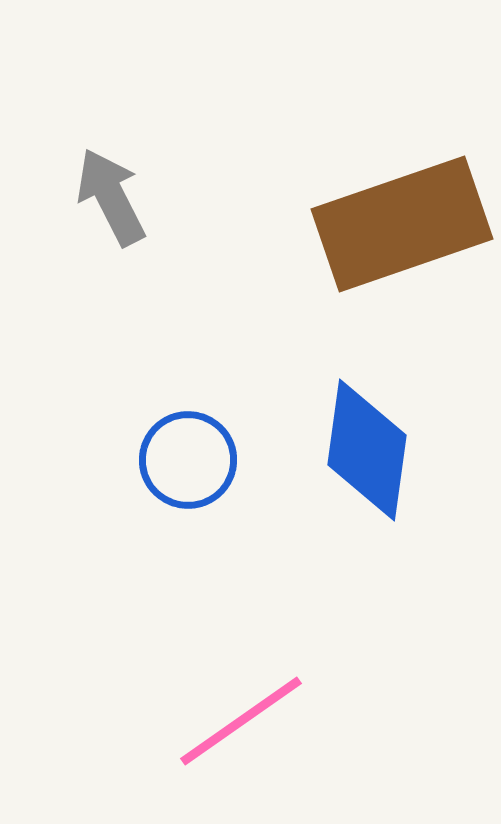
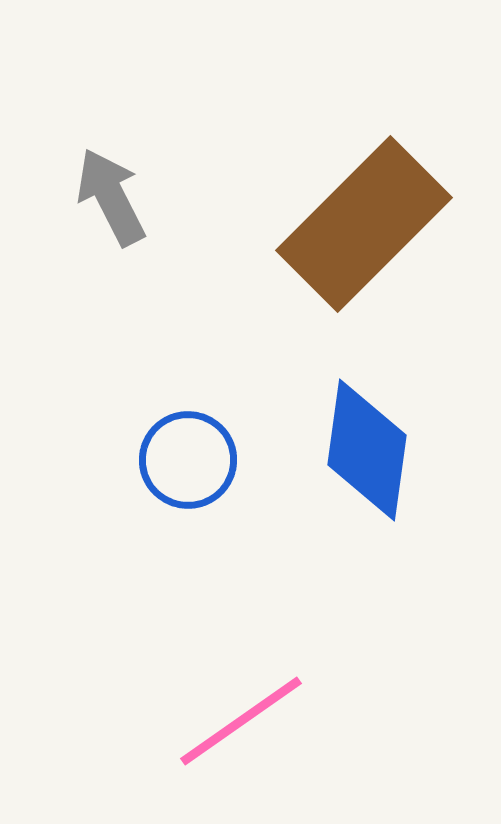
brown rectangle: moved 38 px left; rotated 26 degrees counterclockwise
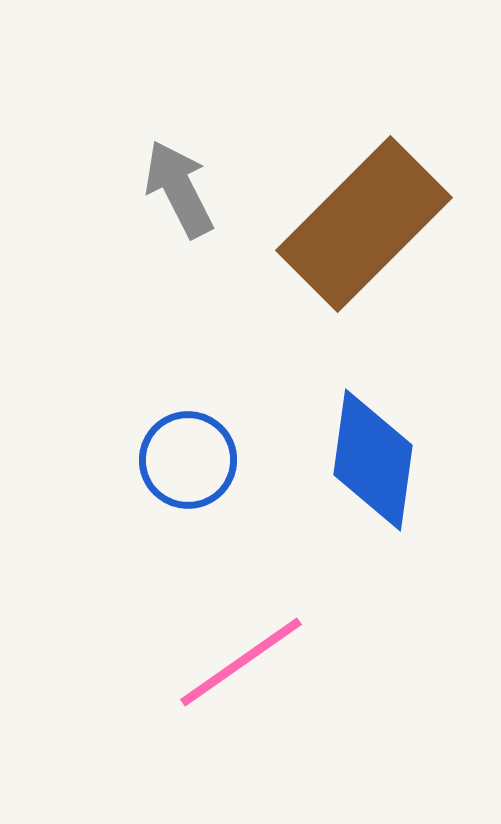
gray arrow: moved 68 px right, 8 px up
blue diamond: moved 6 px right, 10 px down
pink line: moved 59 px up
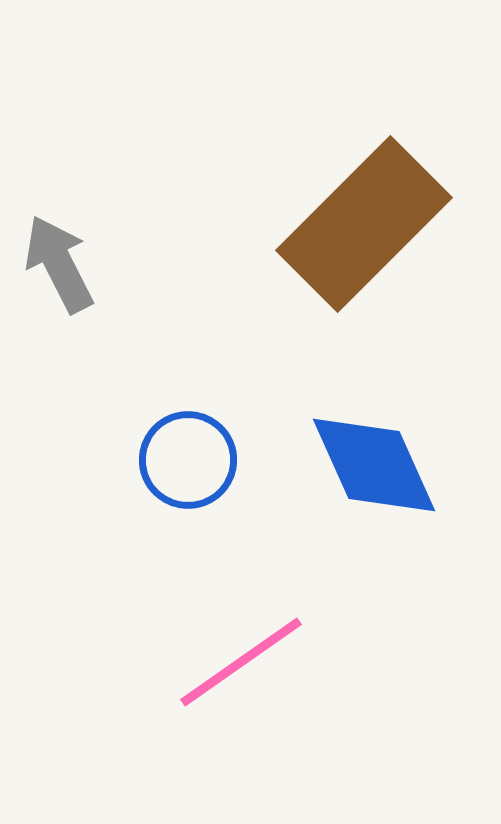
gray arrow: moved 120 px left, 75 px down
blue diamond: moved 1 px right, 5 px down; rotated 32 degrees counterclockwise
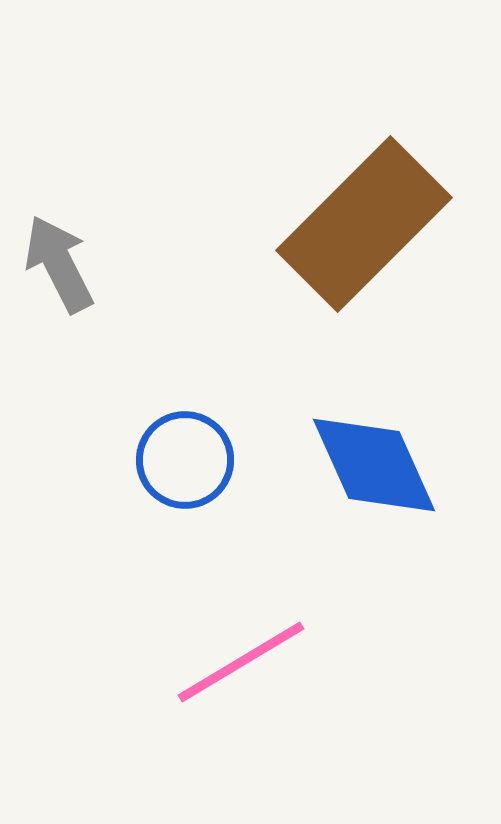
blue circle: moved 3 px left
pink line: rotated 4 degrees clockwise
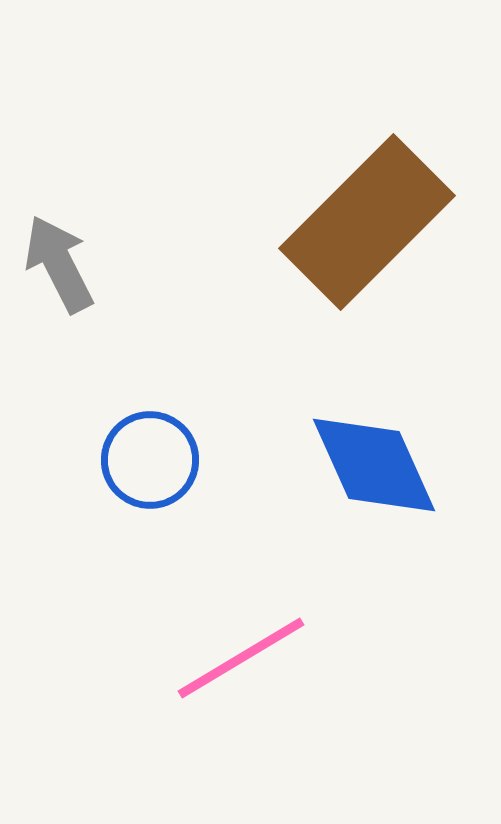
brown rectangle: moved 3 px right, 2 px up
blue circle: moved 35 px left
pink line: moved 4 px up
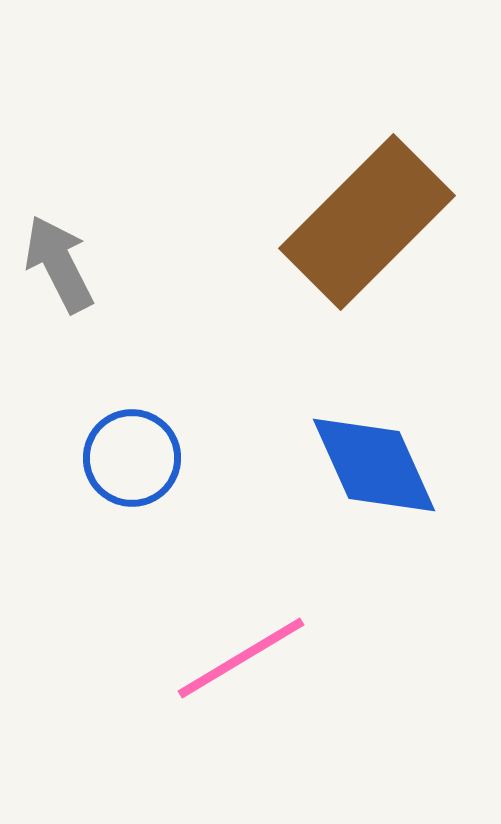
blue circle: moved 18 px left, 2 px up
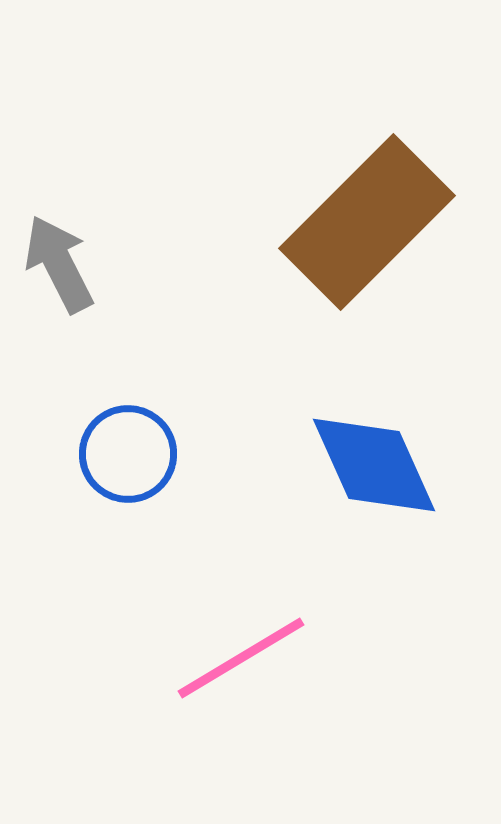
blue circle: moved 4 px left, 4 px up
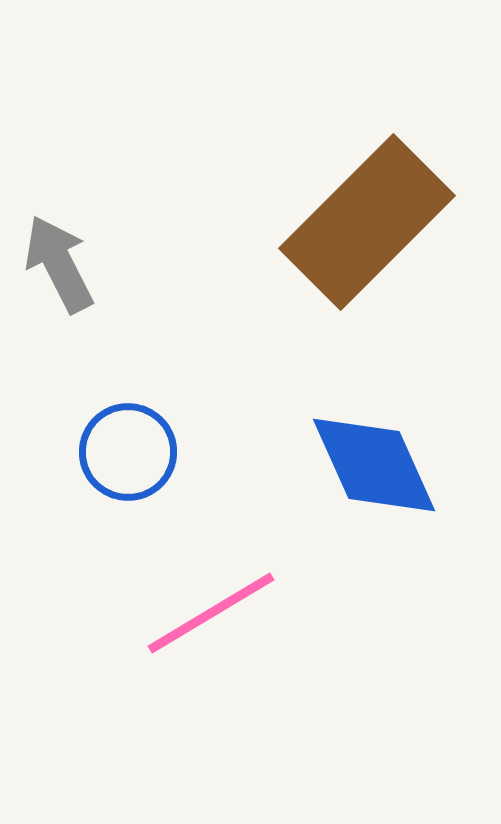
blue circle: moved 2 px up
pink line: moved 30 px left, 45 px up
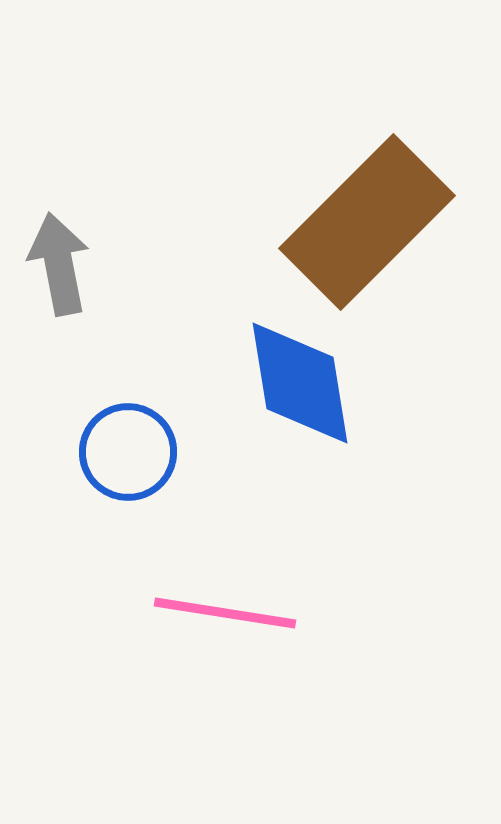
gray arrow: rotated 16 degrees clockwise
blue diamond: moved 74 px left, 82 px up; rotated 15 degrees clockwise
pink line: moved 14 px right; rotated 40 degrees clockwise
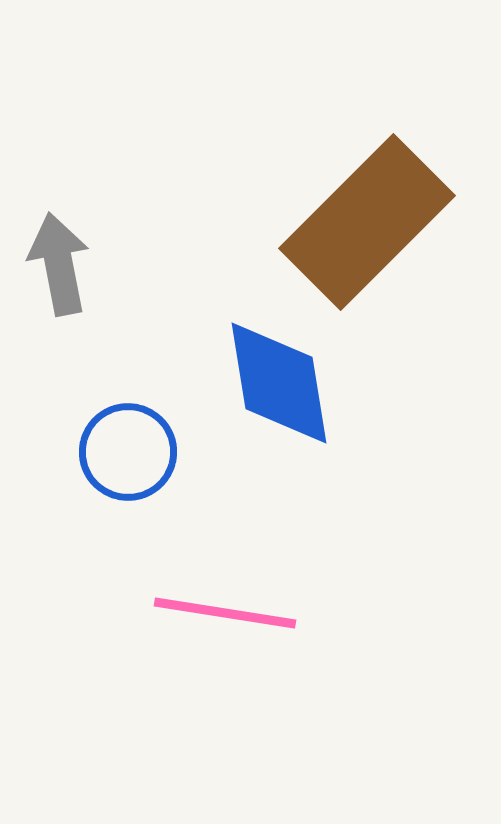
blue diamond: moved 21 px left
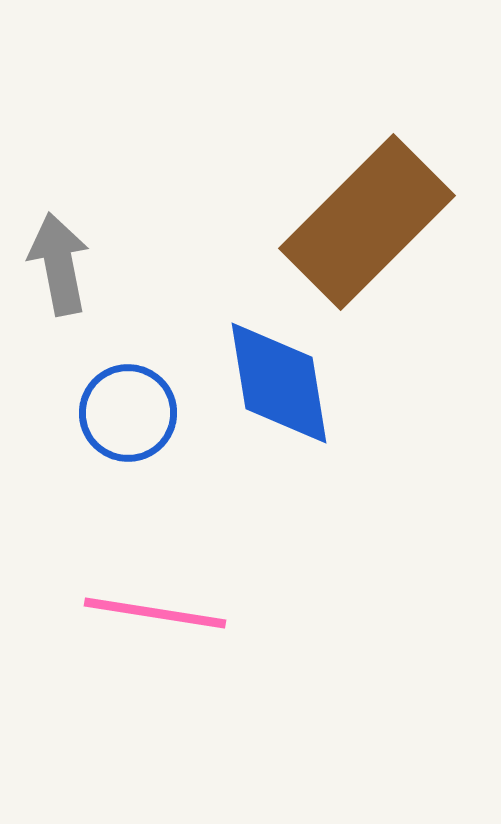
blue circle: moved 39 px up
pink line: moved 70 px left
